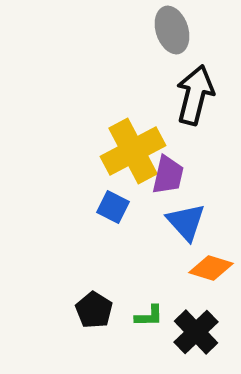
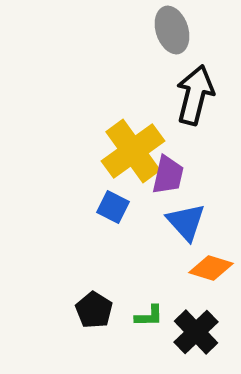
yellow cross: rotated 8 degrees counterclockwise
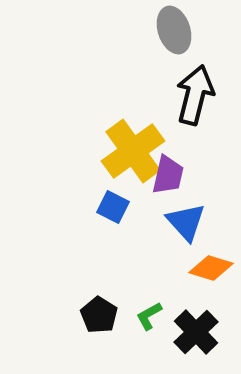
gray ellipse: moved 2 px right
black pentagon: moved 5 px right, 5 px down
green L-shape: rotated 152 degrees clockwise
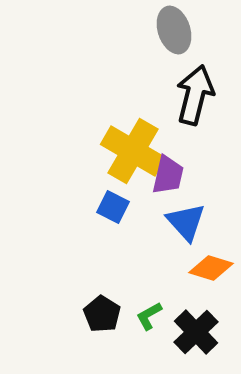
yellow cross: rotated 24 degrees counterclockwise
black pentagon: moved 3 px right, 1 px up
